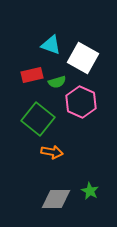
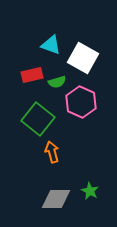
orange arrow: rotated 115 degrees counterclockwise
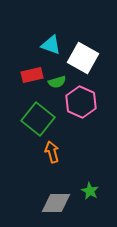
gray diamond: moved 4 px down
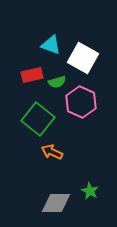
orange arrow: rotated 50 degrees counterclockwise
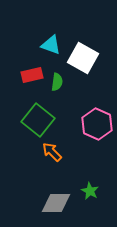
green semicircle: rotated 66 degrees counterclockwise
pink hexagon: moved 16 px right, 22 px down
green square: moved 1 px down
orange arrow: rotated 20 degrees clockwise
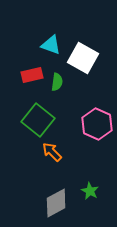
gray diamond: rotated 28 degrees counterclockwise
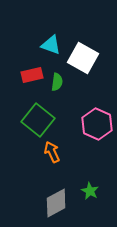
orange arrow: rotated 20 degrees clockwise
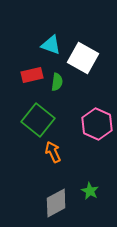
orange arrow: moved 1 px right
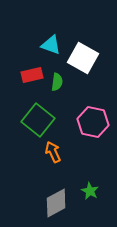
pink hexagon: moved 4 px left, 2 px up; rotated 12 degrees counterclockwise
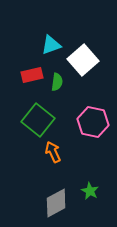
cyan triangle: rotated 40 degrees counterclockwise
white square: moved 2 px down; rotated 20 degrees clockwise
